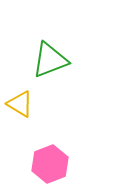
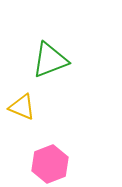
yellow triangle: moved 2 px right, 3 px down; rotated 8 degrees counterclockwise
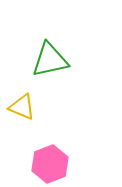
green triangle: rotated 9 degrees clockwise
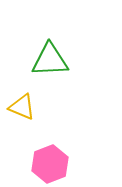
green triangle: rotated 9 degrees clockwise
